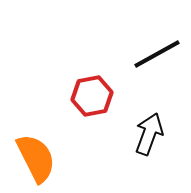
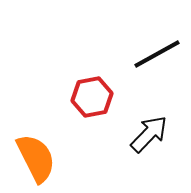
red hexagon: moved 1 px down
black arrow: rotated 24 degrees clockwise
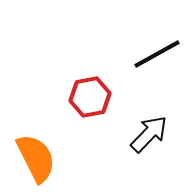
red hexagon: moved 2 px left
